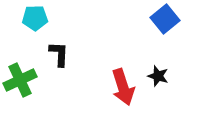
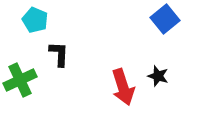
cyan pentagon: moved 2 px down; rotated 25 degrees clockwise
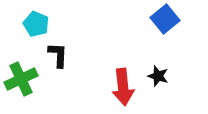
cyan pentagon: moved 1 px right, 4 px down
black L-shape: moved 1 px left, 1 px down
green cross: moved 1 px right, 1 px up
red arrow: rotated 12 degrees clockwise
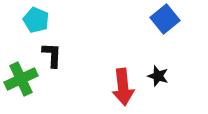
cyan pentagon: moved 4 px up
black L-shape: moved 6 px left
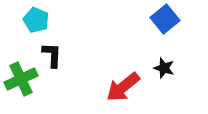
black star: moved 6 px right, 8 px up
red arrow: rotated 57 degrees clockwise
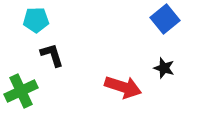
cyan pentagon: rotated 25 degrees counterclockwise
black L-shape: rotated 20 degrees counterclockwise
green cross: moved 12 px down
red arrow: rotated 123 degrees counterclockwise
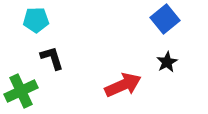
black L-shape: moved 3 px down
black star: moved 3 px right, 6 px up; rotated 25 degrees clockwise
red arrow: moved 2 px up; rotated 42 degrees counterclockwise
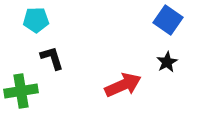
blue square: moved 3 px right, 1 px down; rotated 16 degrees counterclockwise
green cross: rotated 16 degrees clockwise
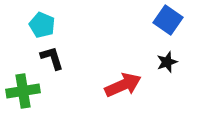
cyan pentagon: moved 6 px right, 5 px down; rotated 25 degrees clockwise
black star: rotated 10 degrees clockwise
green cross: moved 2 px right
